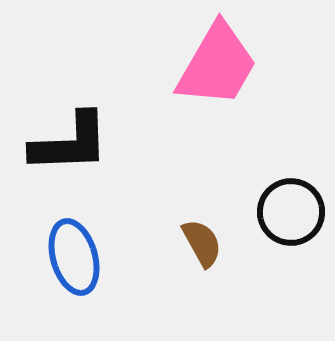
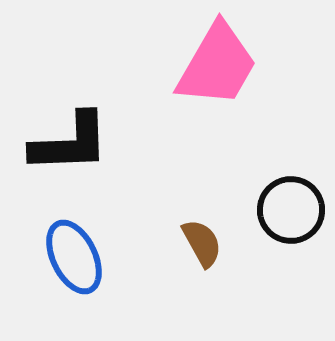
black circle: moved 2 px up
blue ellipse: rotated 10 degrees counterclockwise
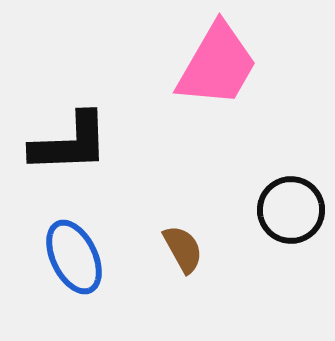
brown semicircle: moved 19 px left, 6 px down
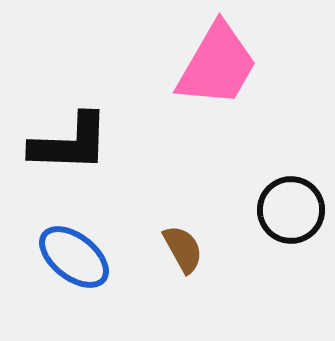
black L-shape: rotated 4 degrees clockwise
blue ellipse: rotated 26 degrees counterclockwise
